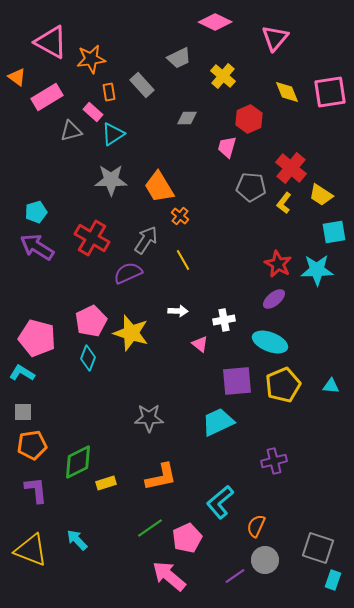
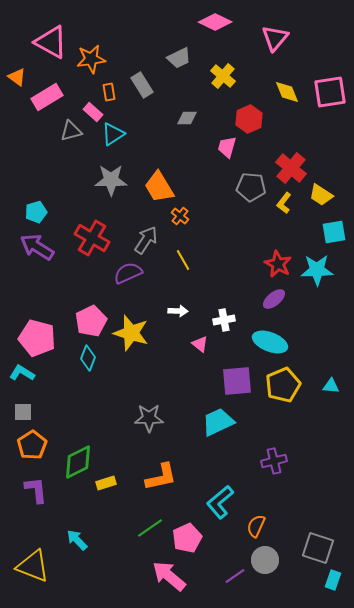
gray rectangle at (142, 85): rotated 10 degrees clockwise
orange pentagon at (32, 445): rotated 24 degrees counterclockwise
yellow triangle at (31, 550): moved 2 px right, 16 px down
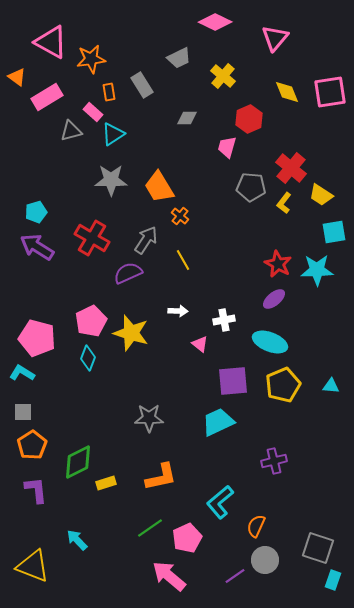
purple square at (237, 381): moved 4 px left
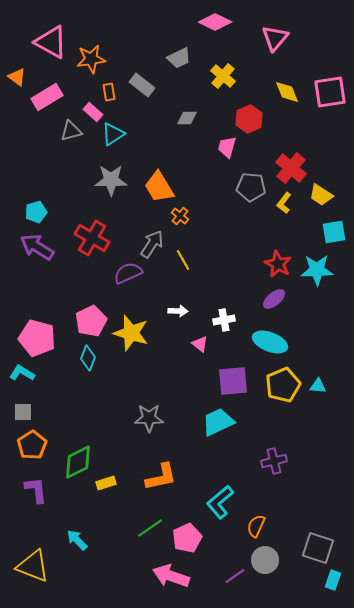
gray rectangle at (142, 85): rotated 20 degrees counterclockwise
gray arrow at (146, 240): moved 6 px right, 4 px down
cyan triangle at (331, 386): moved 13 px left
pink arrow at (169, 576): moved 2 px right; rotated 21 degrees counterclockwise
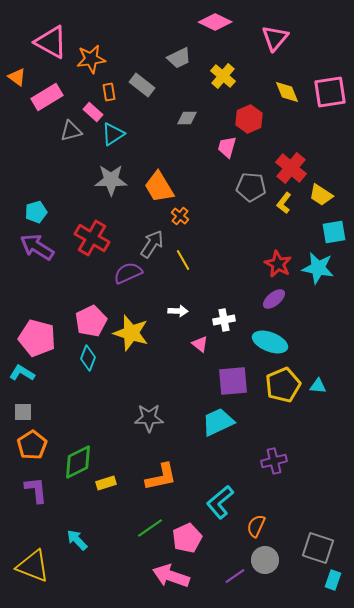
cyan star at (317, 270): moved 1 px right, 2 px up; rotated 12 degrees clockwise
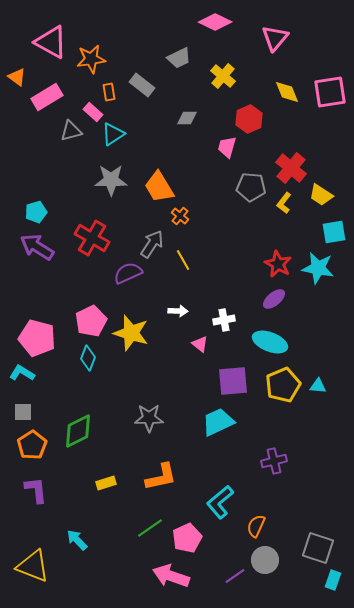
green diamond at (78, 462): moved 31 px up
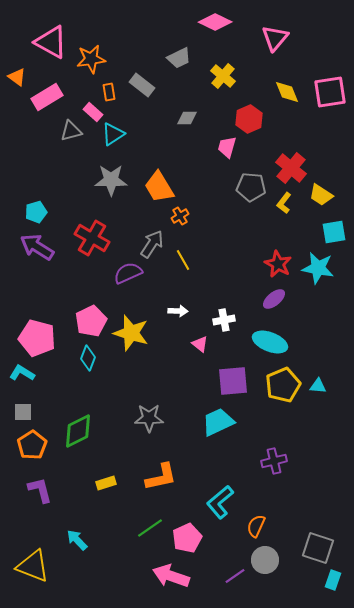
orange cross at (180, 216): rotated 18 degrees clockwise
purple L-shape at (36, 490): moved 4 px right; rotated 8 degrees counterclockwise
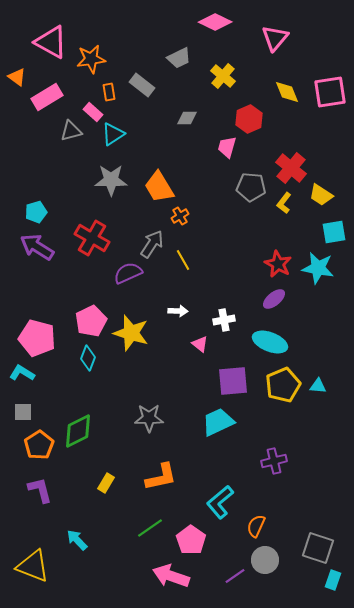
orange pentagon at (32, 445): moved 7 px right
yellow rectangle at (106, 483): rotated 42 degrees counterclockwise
pink pentagon at (187, 538): moved 4 px right, 2 px down; rotated 12 degrees counterclockwise
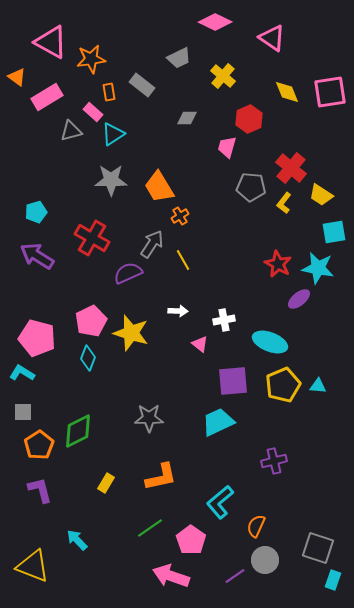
pink triangle at (275, 38): moved 3 px left; rotated 36 degrees counterclockwise
purple arrow at (37, 247): moved 9 px down
purple ellipse at (274, 299): moved 25 px right
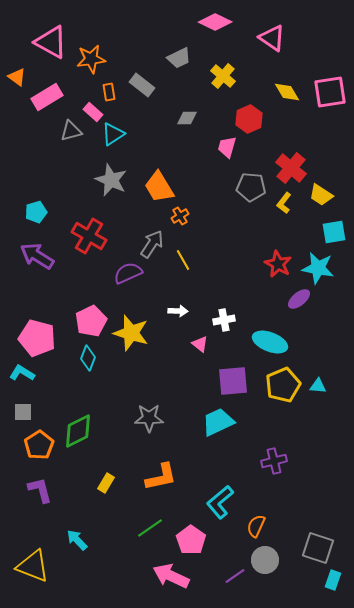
yellow diamond at (287, 92): rotated 8 degrees counterclockwise
gray star at (111, 180): rotated 24 degrees clockwise
red cross at (92, 238): moved 3 px left, 2 px up
pink arrow at (171, 576): rotated 6 degrees clockwise
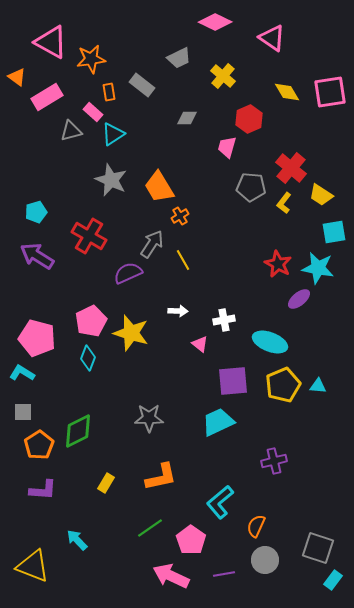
purple L-shape at (40, 490): moved 3 px right; rotated 108 degrees clockwise
purple line at (235, 576): moved 11 px left, 2 px up; rotated 25 degrees clockwise
cyan rectangle at (333, 580): rotated 18 degrees clockwise
